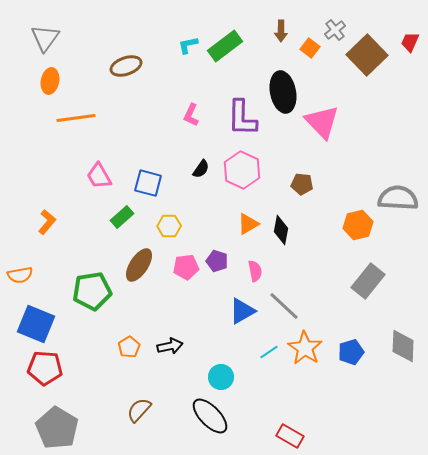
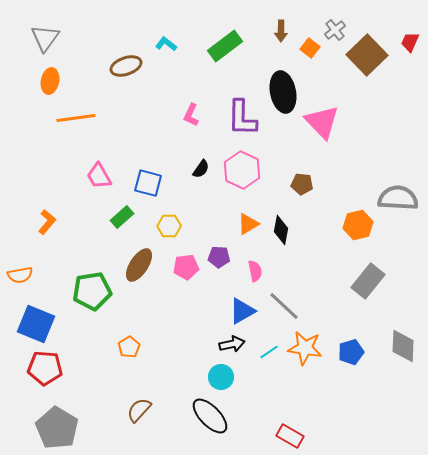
cyan L-shape at (188, 45): moved 22 px left, 1 px up; rotated 50 degrees clockwise
purple pentagon at (217, 261): moved 2 px right, 4 px up; rotated 15 degrees counterclockwise
black arrow at (170, 346): moved 62 px right, 2 px up
orange star at (305, 348): rotated 24 degrees counterclockwise
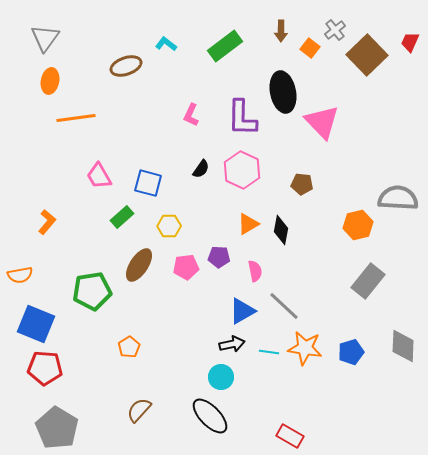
cyan line at (269, 352): rotated 42 degrees clockwise
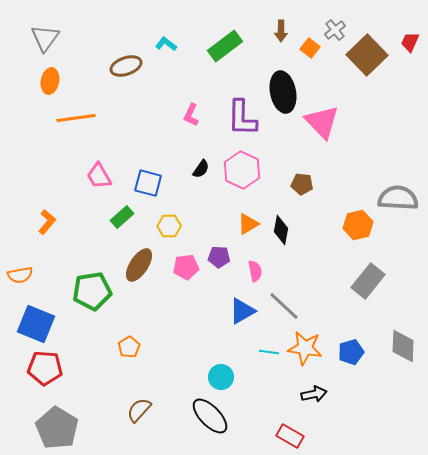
black arrow at (232, 344): moved 82 px right, 50 px down
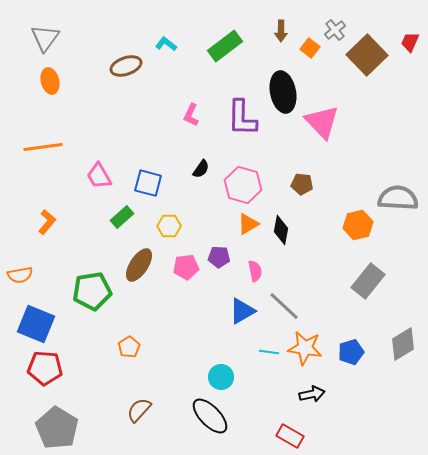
orange ellipse at (50, 81): rotated 25 degrees counterclockwise
orange line at (76, 118): moved 33 px left, 29 px down
pink hexagon at (242, 170): moved 1 px right, 15 px down; rotated 9 degrees counterclockwise
gray diamond at (403, 346): moved 2 px up; rotated 56 degrees clockwise
black arrow at (314, 394): moved 2 px left
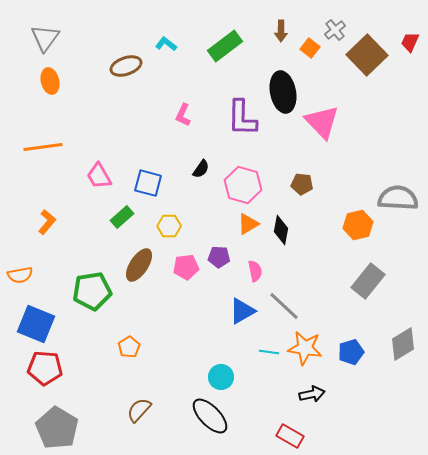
pink L-shape at (191, 115): moved 8 px left
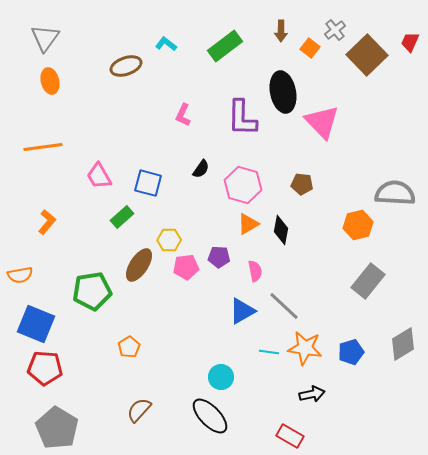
gray semicircle at (398, 198): moved 3 px left, 5 px up
yellow hexagon at (169, 226): moved 14 px down
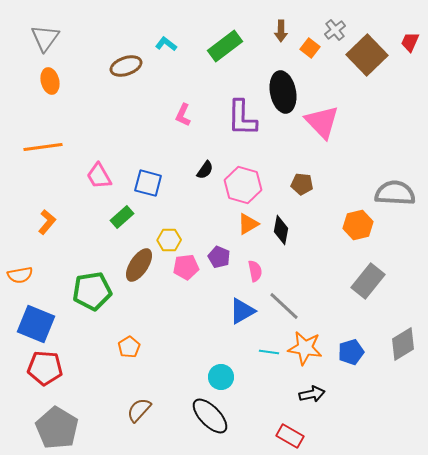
black semicircle at (201, 169): moved 4 px right, 1 px down
purple pentagon at (219, 257): rotated 20 degrees clockwise
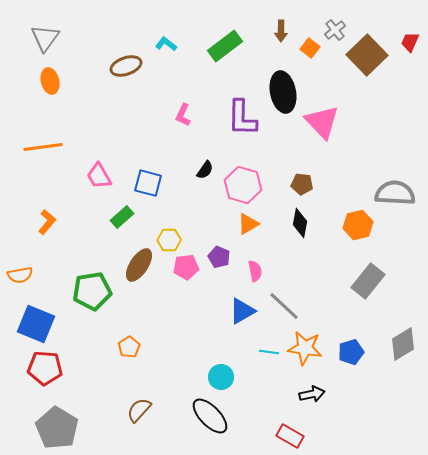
black diamond at (281, 230): moved 19 px right, 7 px up
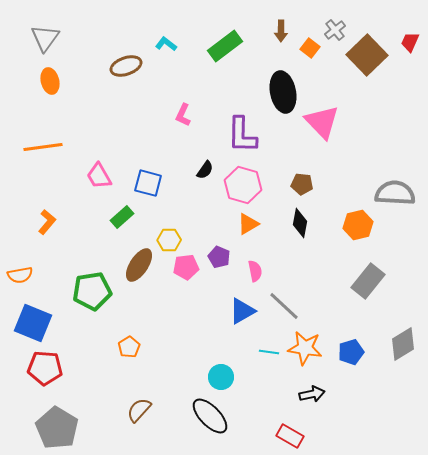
purple L-shape at (242, 118): moved 17 px down
blue square at (36, 324): moved 3 px left, 1 px up
